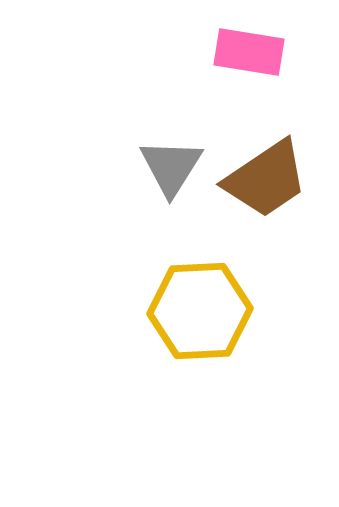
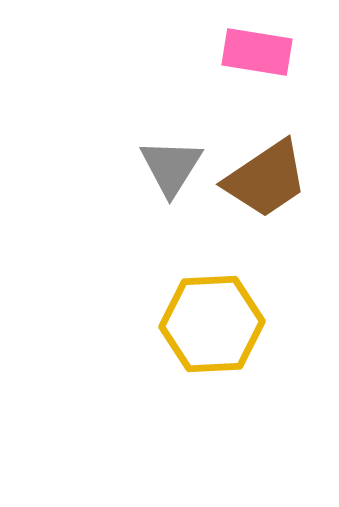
pink rectangle: moved 8 px right
yellow hexagon: moved 12 px right, 13 px down
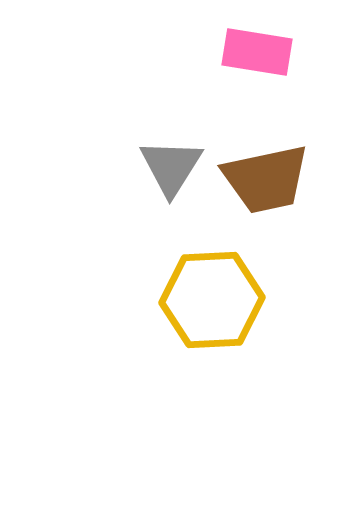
brown trapezoid: rotated 22 degrees clockwise
yellow hexagon: moved 24 px up
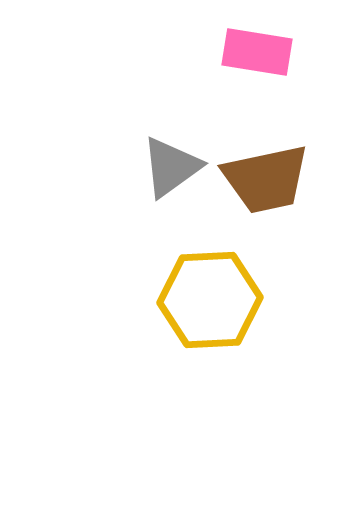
gray triangle: rotated 22 degrees clockwise
yellow hexagon: moved 2 px left
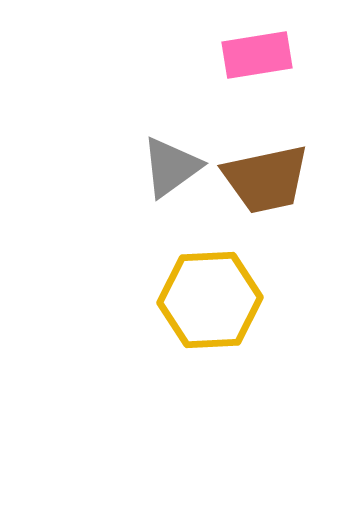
pink rectangle: moved 3 px down; rotated 18 degrees counterclockwise
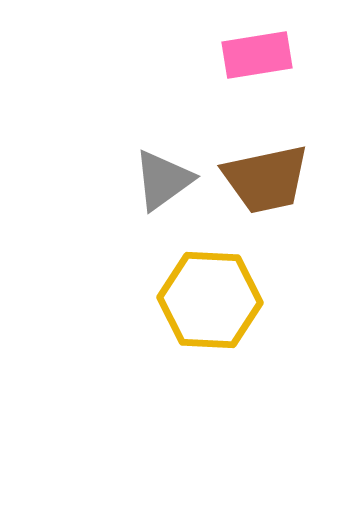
gray triangle: moved 8 px left, 13 px down
yellow hexagon: rotated 6 degrees clockwise
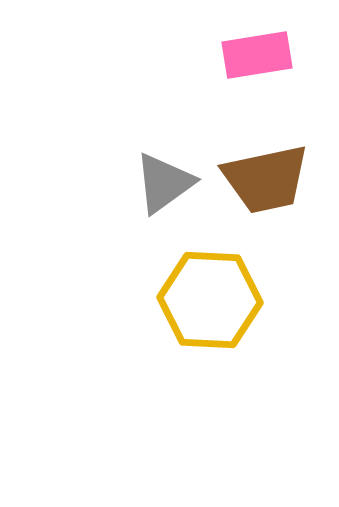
gray triangle: moved 1 px right, 3 px down
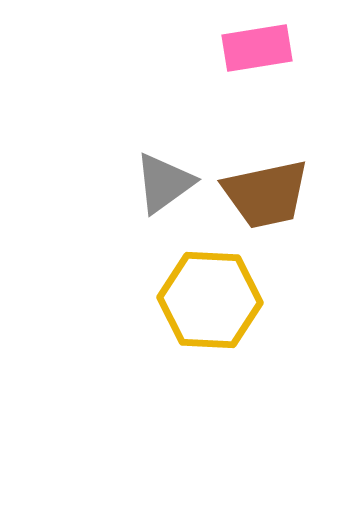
pink rectangle: moved 7 px up
brown trapezoid: moved 15 px down
